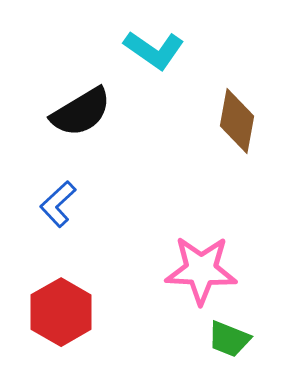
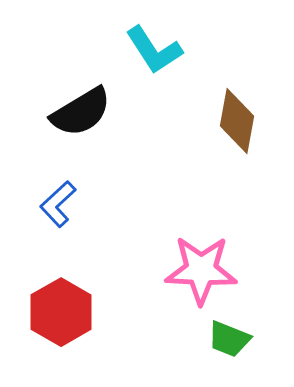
cyan L-shape: rotated 22 degrees clockwise
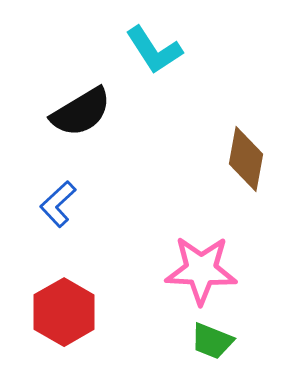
brown diamond: moved 9 px right, 38 px down
red hexagon: moved 3 px right
green trapezoid: moved 17 px left, 2 px down
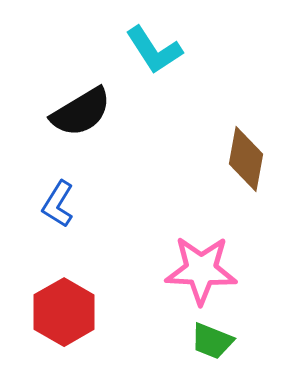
blue L-shape: rotated 15 degrees counterclockwise
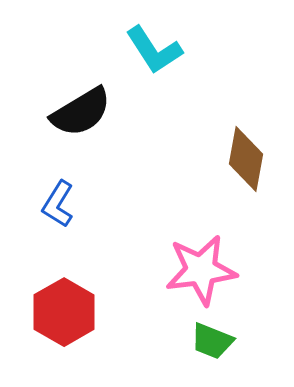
pink star: rotated 10 degrees counterclockwise
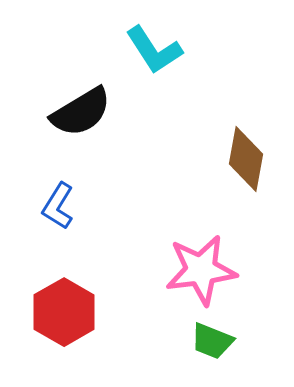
blue L-shape: moved 2 px down
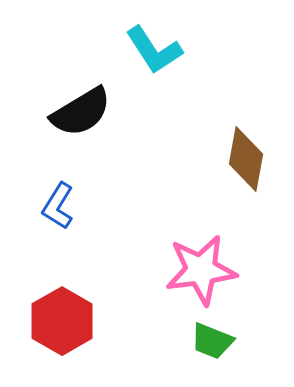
red hexagon: moved 2 px left, 9 px down
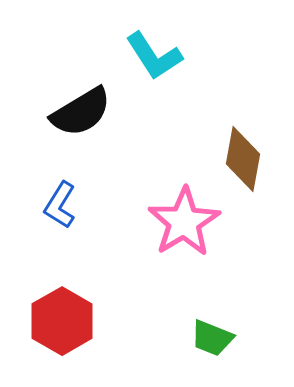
cyan L-shape: moved 6 px down
brown diamond: moved 3 px left
blue L-shape: moved 2 px right, 1 px up
pink star: moved 17 px left, 48 px up; rotated 24 degrees counterclockwise
green trapezoid: moved 3 px up
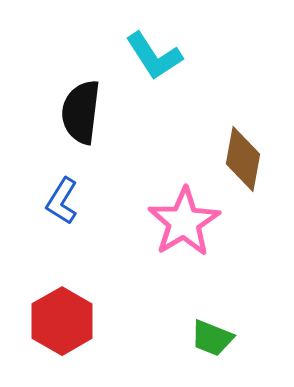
black semicircle: rotated 128 degrees clockwise
blue L-shape: moved 2 px right, 4 px up
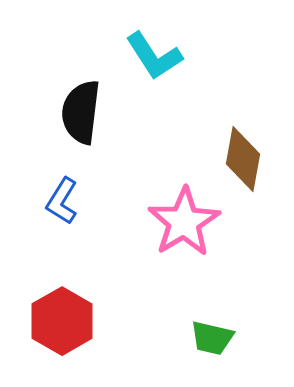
green trapezoid: rotated 9 degrees counterclockwise
